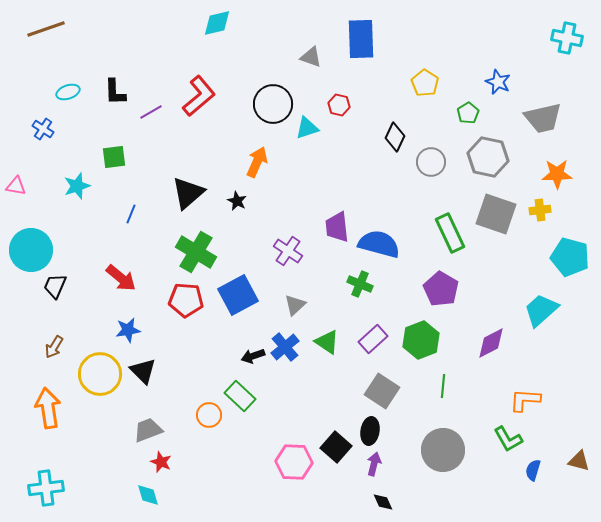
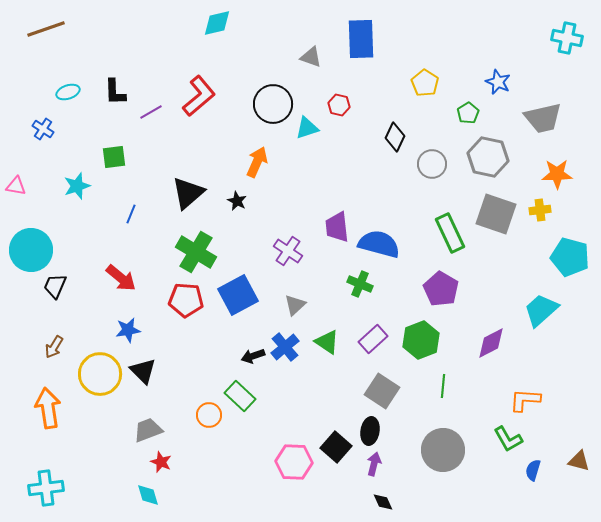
gray circle at (431, 162): moved 1 px right, 2 px down
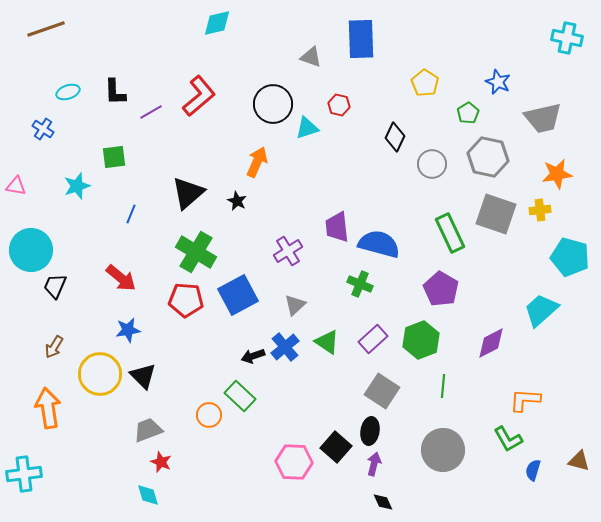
orange star at (557, 174): rotated 8 degrees counterclockwise
purple cross at (288, 251): rotated 24 degrees clockwise
black triangle at (143, 371): moved 5 px down
cyan cross at (46, 488): moved 22 px left, 14 px up
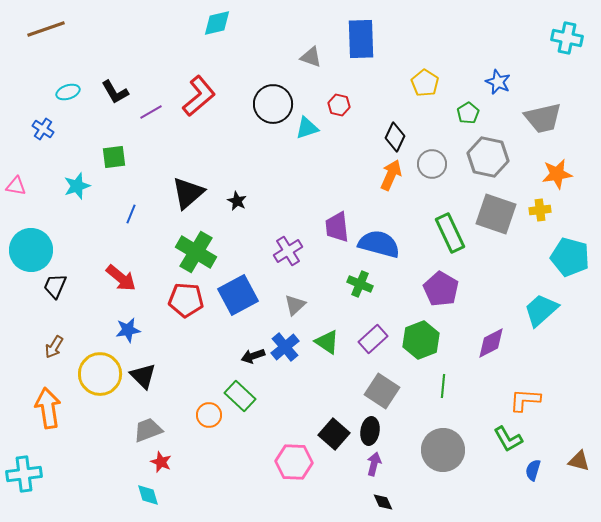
black L-shape at (115, 92): rotated 28 degrees counterclockwise
orange arrow at (257, 162): moved 134 px right, 13 px down
black square at (336, 447): moved 2 px left, 13 px up
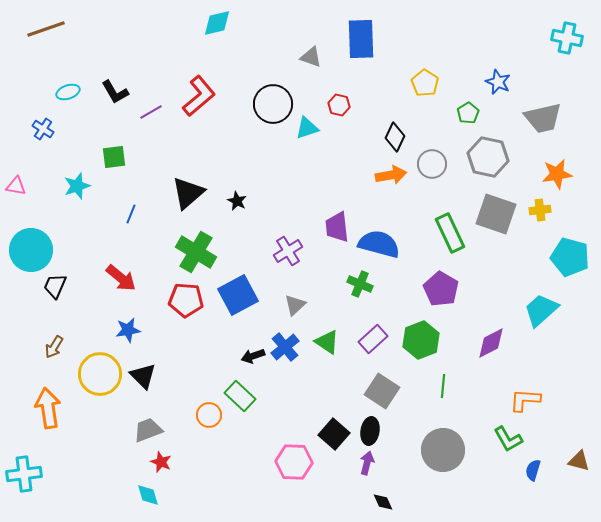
orange arrow at (391, 175): rotated 56 degrees clockwise
purple arrow at (374, 464): moved 7 px left, 1 px up
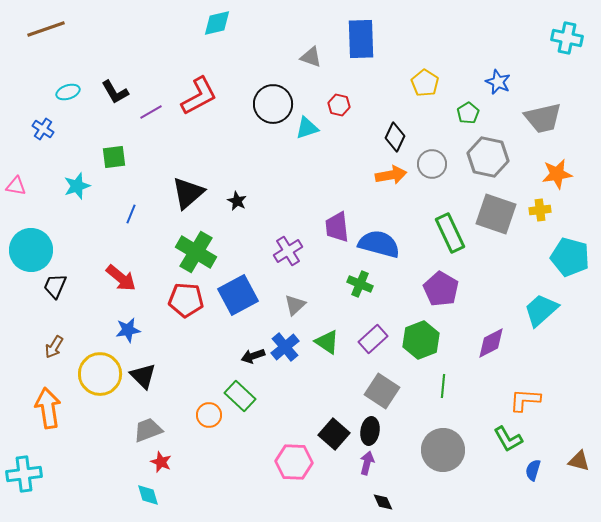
red L-shape at (199, 96): rotated 12 degrees clockwise
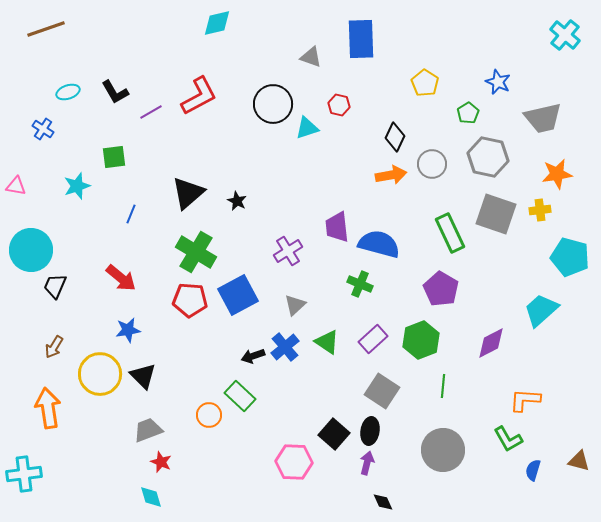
cyan cross at (567, 38): moved 2 px left, 3 px up; rotated 28 degrees clockwise
red pentagon at (186, 300): moved 4 px right
cyan diamond at (148, 495): moved 3 px right, 2 px down
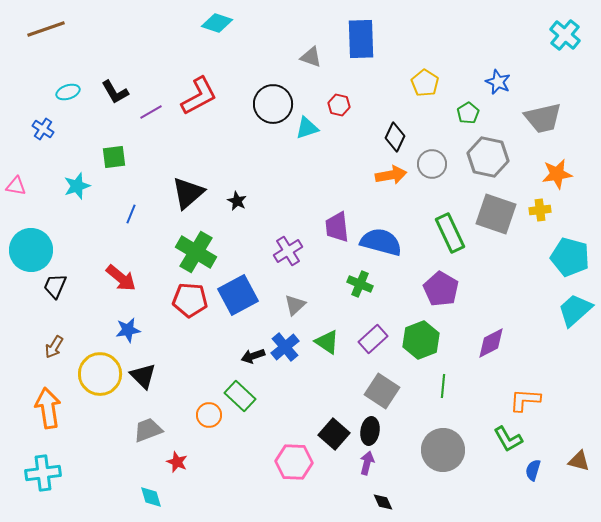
cyan diamond at (217, 23): rotated 32 degrees clockwise
blue semicircle at (379, 244): moved 2 px right, 2 px up
cyan trapezoid at (541, 310): moved 34 px right
red star at (161, 462): moved 16 px right
cyan cross at (24, 474): moved 19 px right, 1 px up
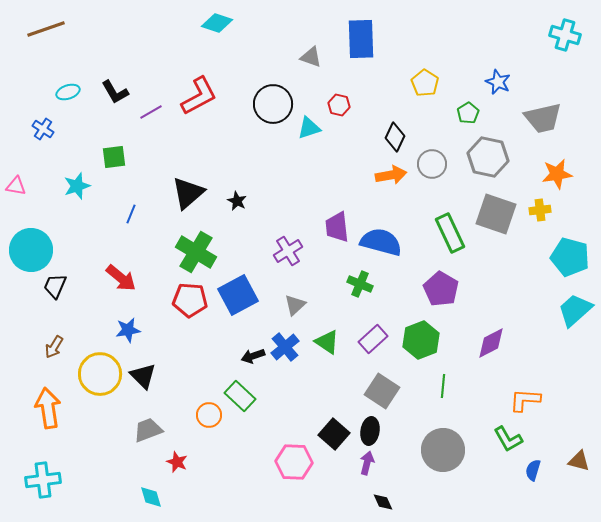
cyan cross at (565, 35): rotated 24 degrees counterclockwise
cyan triangle at (307, 128): moved 2 px right
cyan cross at (43, 473): moved 7 px down
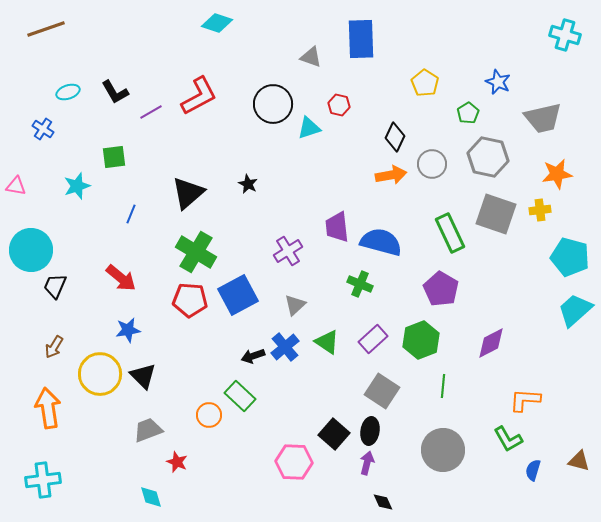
black star at (237, 201): moved 11 px right, 17 px up
